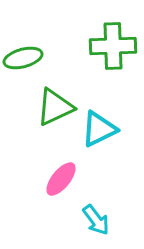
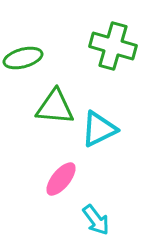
green cross: rotated 18 degrees clockwise
green triangle: rotated 30 degrees clockwise
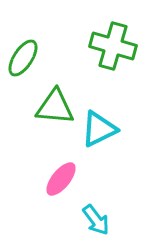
green ellipse: rotated 42 degrees counterclockwise
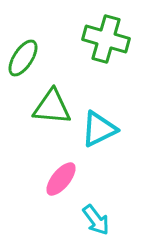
green cross: moved 7 px left, 7 px up
green triangle: moved 3 px left
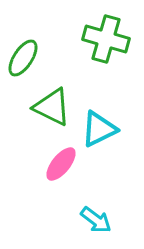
green triangle: rotated 21 degrees clockwise
pink ellipse: moved 15 px up
cyan arrow: rotated 16 degrees counterclockwise
